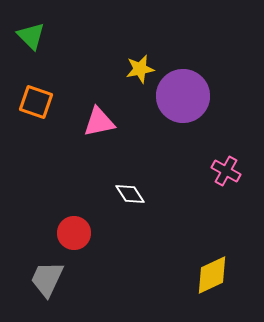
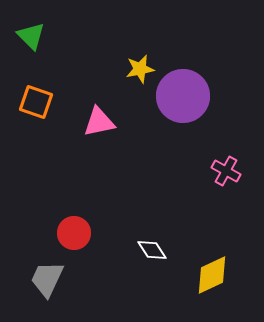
white diamond: moved 22 px right, 56 px down
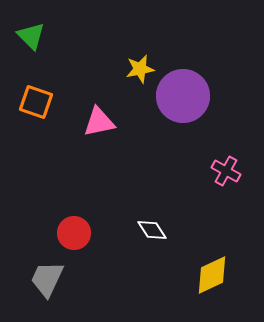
white diamond: moved 20 px up
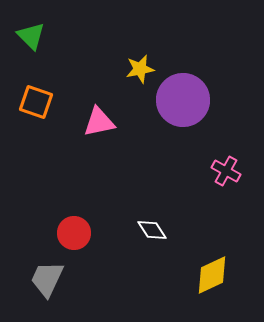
purple circle: moved 4 px down
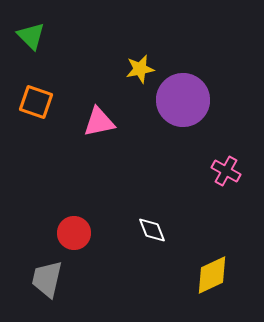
white diamond: rotated 12 degrees clockwise
gray trapezoid: rotated 12 degrees counterclockwise
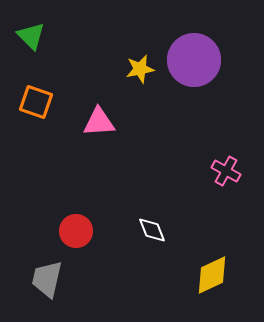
purple circle: moved 11 px right, 40 px up
pink triangle: rotated 8 degrees clockwise
red circle: moved 2 px right, 2 px up
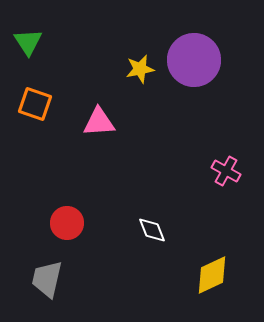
green triangle: moved 3 px left, 6 px down; rotated 12 degrees clockwise
orange square: moved 1 px left, 2 px down
red circle: moved 9 px left, 8 px up
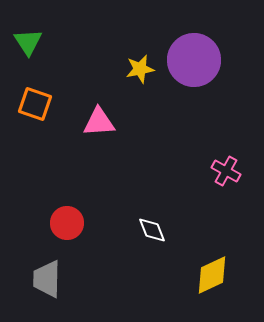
gray trapezoid: rotated 12 degrees counterclockwise
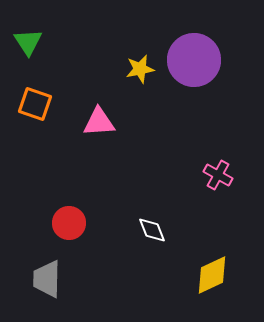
pink cross: moved 8 px left, 4 px down
red circle: moved 2 px right
